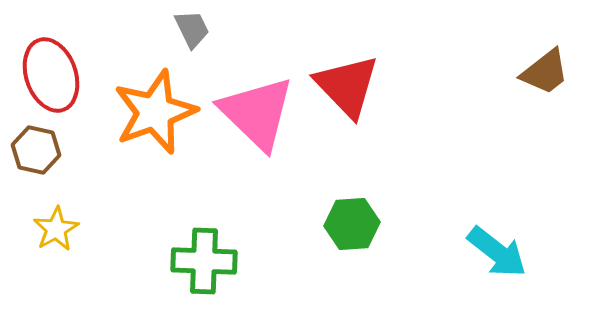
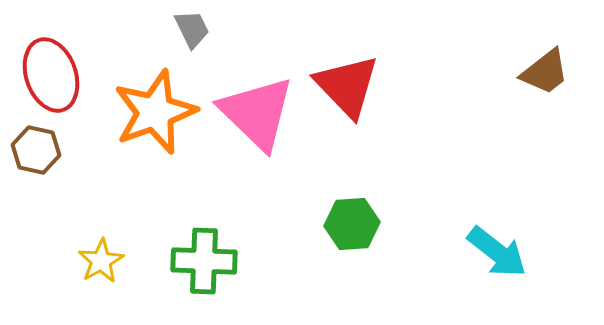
yellow star: moved 45 px right, 32 px down
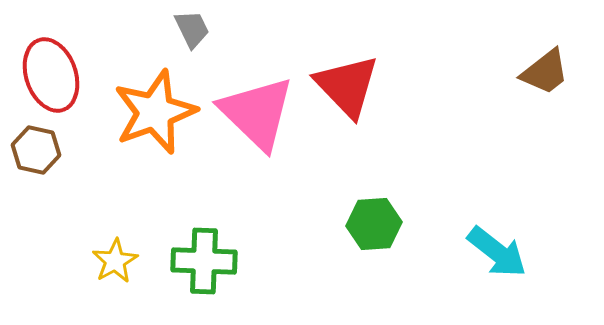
green hexagon: moved 22 px right
yellow star: moved 14 px right
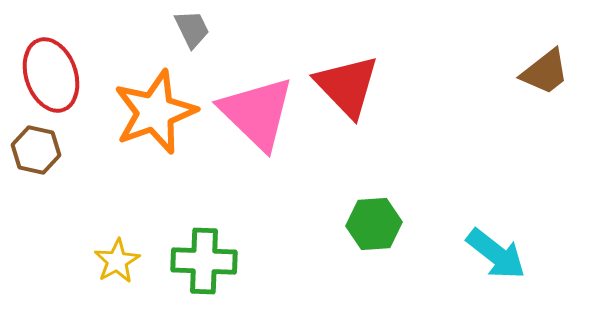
cyan arrow: moved 1 px left, 2 px down
yellow star: moved 2 px right
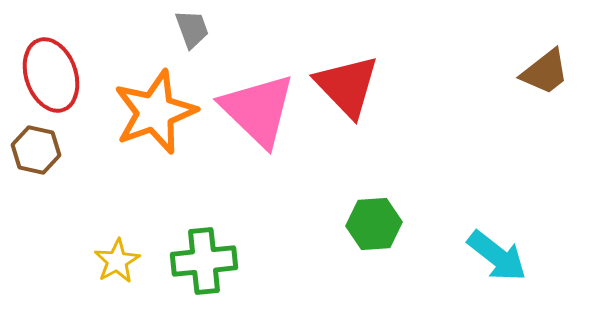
gray trapezoid: rotated 6 degrees clockwise
pink triangle: moved 1 px right, 3 px up
cyan arrow: moved 1 px right, 2 px down
green cross: rotated 8 degrees counterclockwise
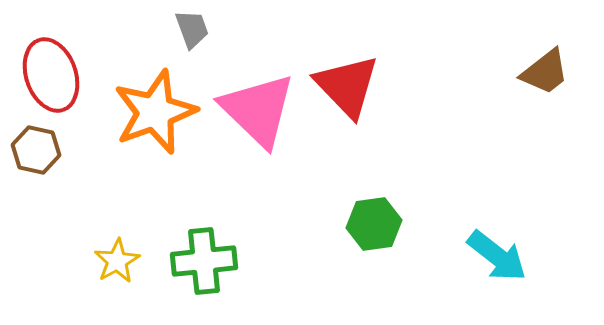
green hexagon: rotated 4 degrees counterclockwise
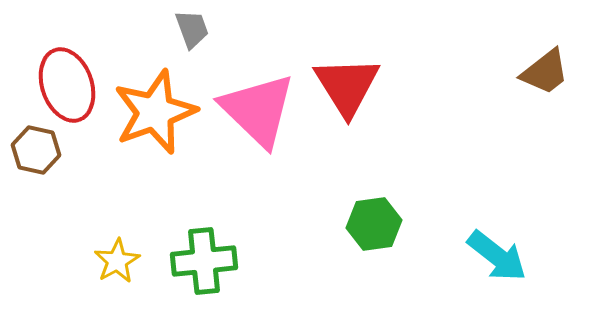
red ellipse: moved 16 px right, 10 px down
red triangle: rotated 12 degrees clockwise
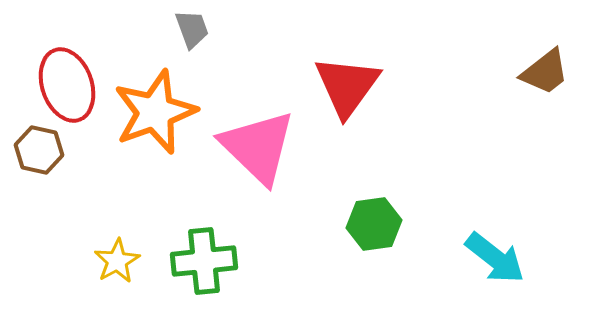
red triangle: rotated 8 degrees clockwise
pink triangle: moved 37 px down
brown hexagon: moved 3 px right
cyan arrow: moved 2 px left, 2 px down
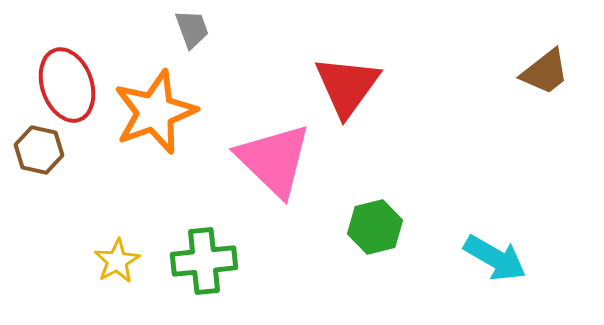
pink triangle: moved 16 px right, 13 px down
green hexagon: moved 1 px right, 3 px down; rotated 6 degrees counterclockwise
cyan arrow: rotated 8 degrees counterclockwise
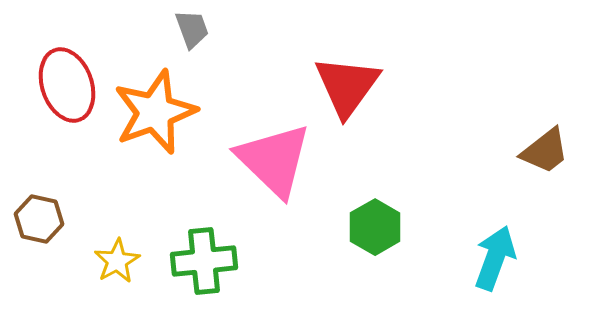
brown trapezoid: moved 79 px down
brown hexagon: moved 69 px down
green hexagon: rotated 16 degrees counterclockwise
cyan arrow: rotated 100 degrees counterclockwise
